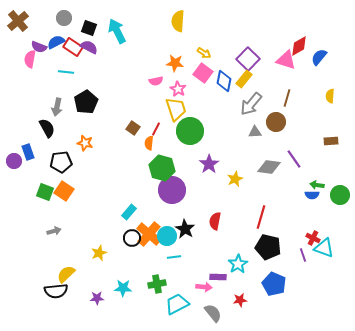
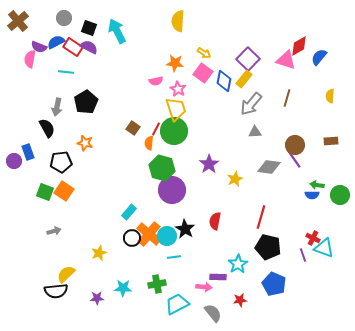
brown circle at (276, 122): moved 19 px right, 23 px down
green circle at (190, 131): moved 16 px left
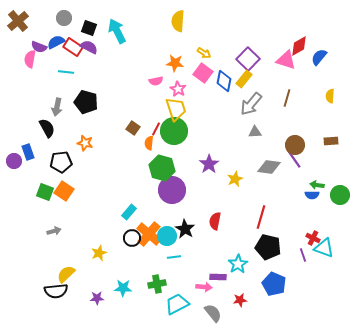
black pentagon at (86, 102): rotated 25 degrees counterclockwise
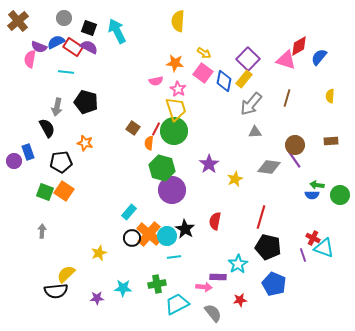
gray arrow at (54, 231): moved 12 px left; rotated 72 degrees counterclockwise
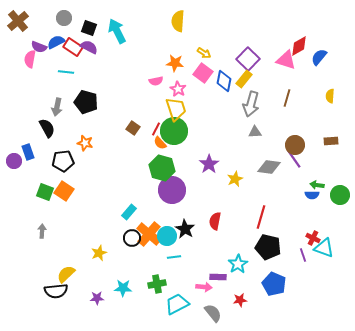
gray arrow at (251, 104): rotated 25 degrees counterclockwise
orange semicircle at (149, 143): moved 11 px right; rotated 48 degrees counterclockwise
black pentagon at (61, 162): moved 2 px right, 1 px up
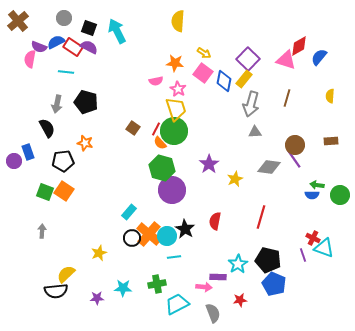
gray arrow at (57, 107): moved 3 px up
black pentagon at (268, 247): moved 13 px down
gray semicircle at (213, 313): rotated 18 degrees clockwise
